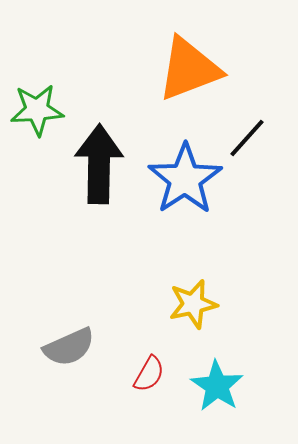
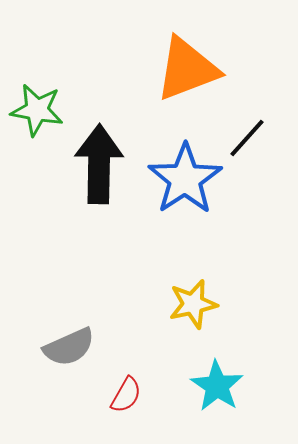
orange triangle: moved 2 px left
green star: rotated 14 degrees clockwise
red semicircle: moved 23 px left, 21 px down
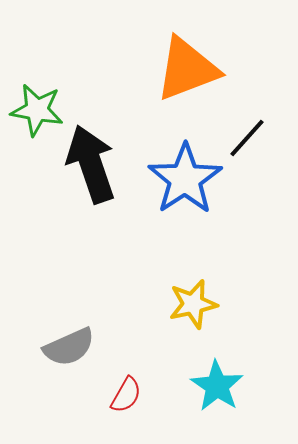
black arrow: moved 8 px left; rotated 20 degrees counterclockwise
